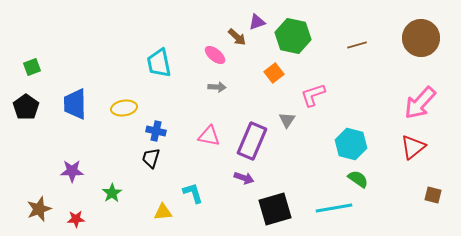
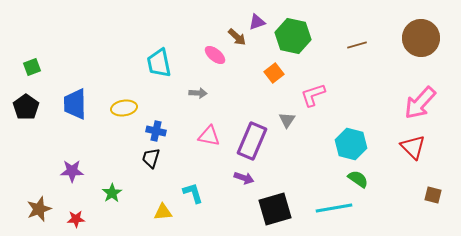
gray arrow: moved 19 px left, 6 px down
red triangle: rotated 36 degrees counterclockwise
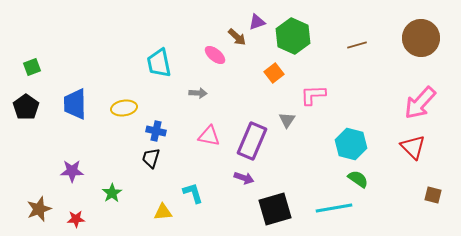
green hexagon: rotated 12 degrees clockwise
pink L-shape: rotated 16 degrees clockwise
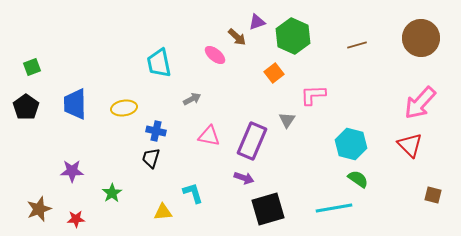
gray arrow: moved 6 px left, 6 px down; rotated 30 degrees counterclockwise
red triangle: moved 3 px left, 2 px up
black square: moved 7 px left
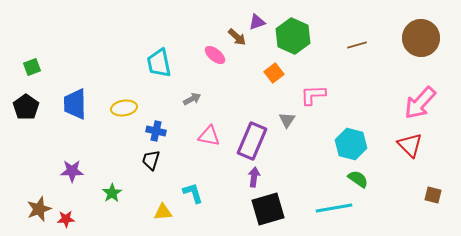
black trapezoid: moved 2 px down
purple arrow: moved 10 px right, 1 px up; rotated 102 degrees counterclockwise
red star: moved 10 px left
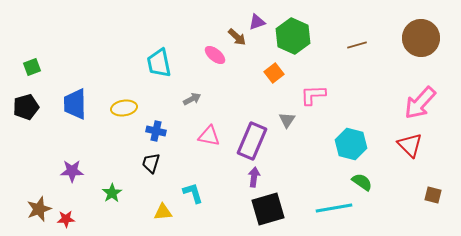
black pentagon: rotated 20 degrees clockwise
black trapezoid: moved 3 px down
green semicircle: moved 4 px right, 3 px down
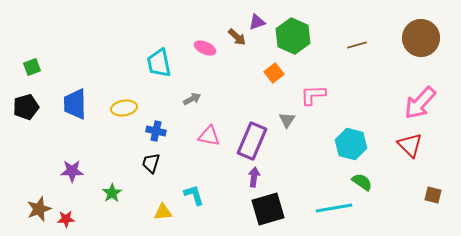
pink ellipse: moved 10 px left, 7 px up; rotated 15 degrees counterclockwise
cyan L-shape: moved 1 px right, 2 px down
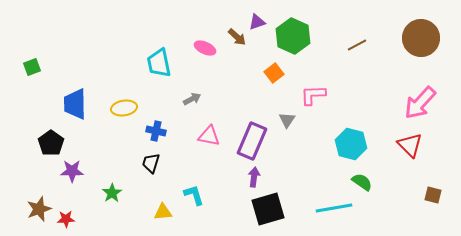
brown line: rotated 12 degrees counterclockwise
black pentagon: moved 25 px right, 36 px down; rotated 20 degrees counterclockwise
